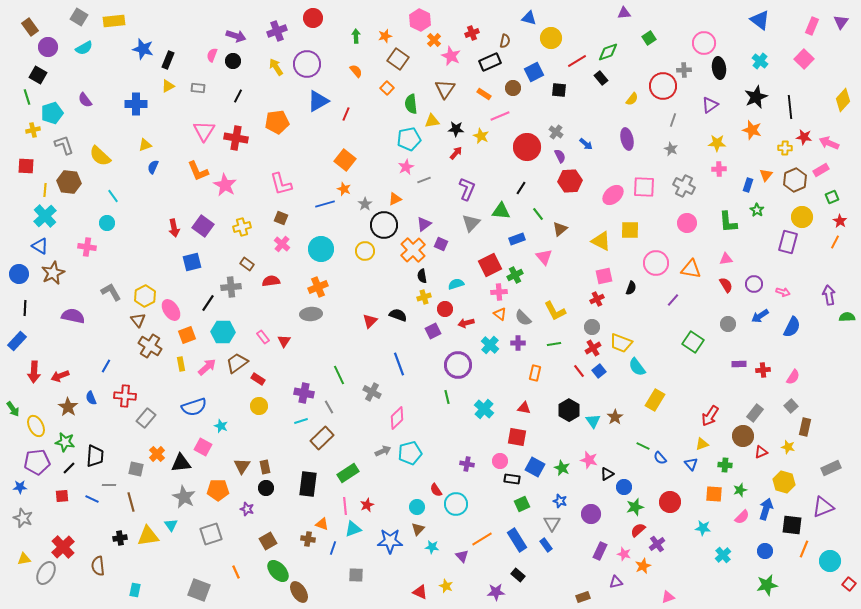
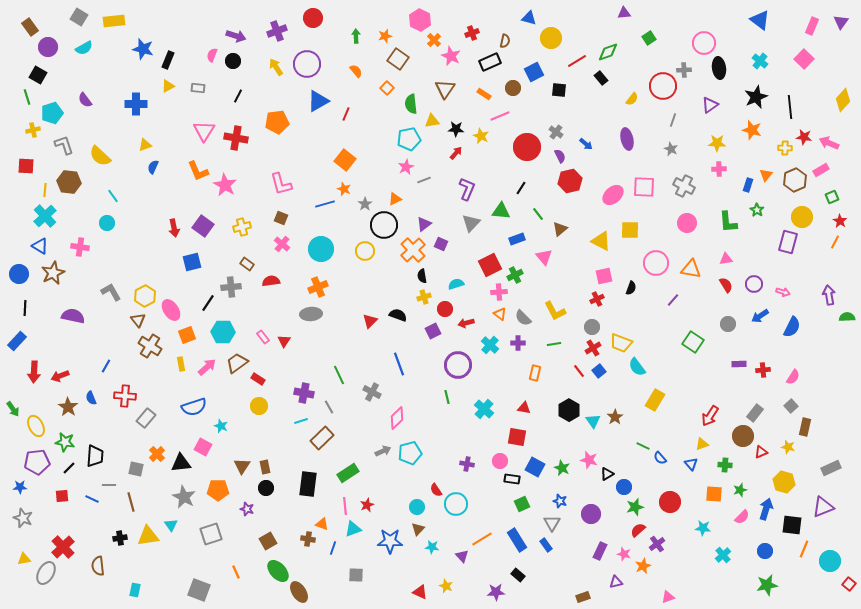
red hexagon at (570, 181): rotated 10 degrees counterclockwise
pink cross at (87, 247): moved 7 px left
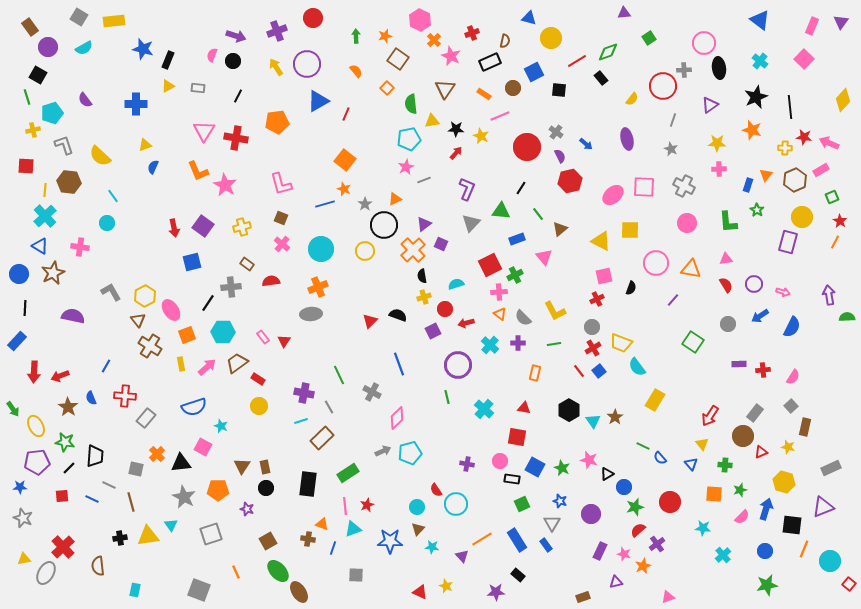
yellow triangle at (702, 444): rotated 48 degrees counterclockwise
gray line at (109, 485): rotated 24 degrees clockwise
